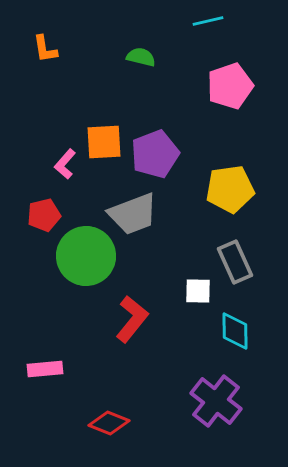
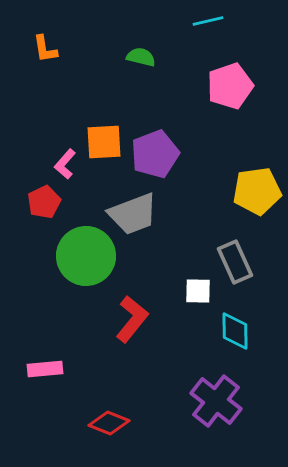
yellow pentagon: moved 27 px right, 2 px down
red pentagon: moved 13 px up; rotated 12 degrees counterclockwise
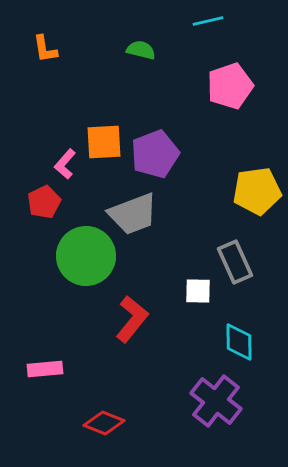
green semicircle: moved 7 px up
cyan diamond: moved 4 px right, 11 px down
red diamond: moved 5 px left
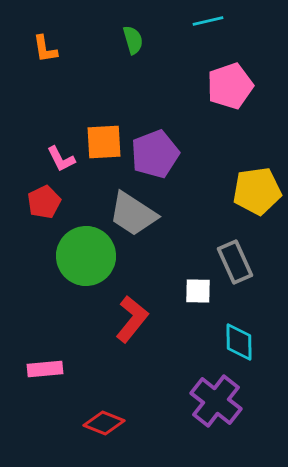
green semicircle: moved 8 px left, 10 px up; rotated 60 degrees clockwise
pink L-shape: moved 4 px left, 5 px up; rotated 68 degrees counterclockwise
gray trapezoid: rotated 54 degrees clockwise
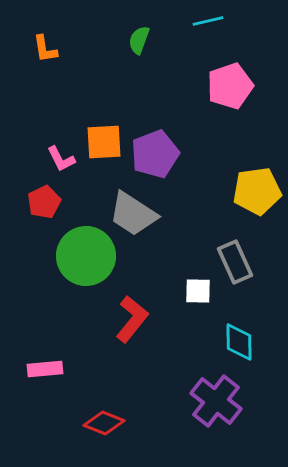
green semicircle: moved 6 px right; rotated 144 degrees counterclockwise
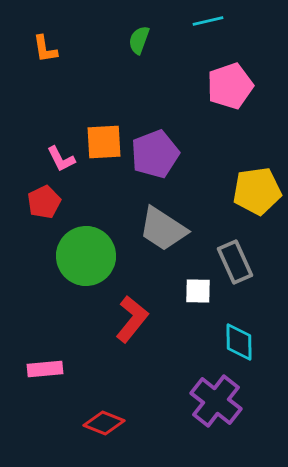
gray trapezoid: moved 30 px right, 15 px down
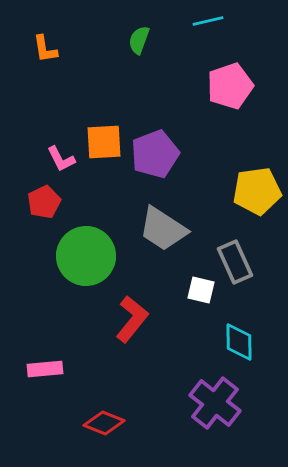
white square: moved 3 px right, 1 px up; rotated 12 degrees clockwise
purple cross: moved 1 px left, 2 px down
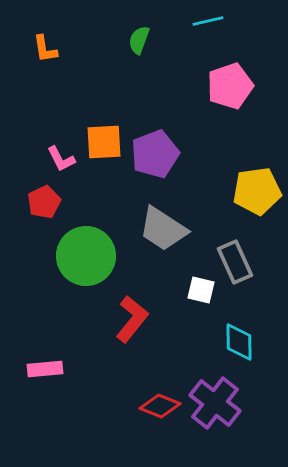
red diamond: moved 56 px right, 17 px up
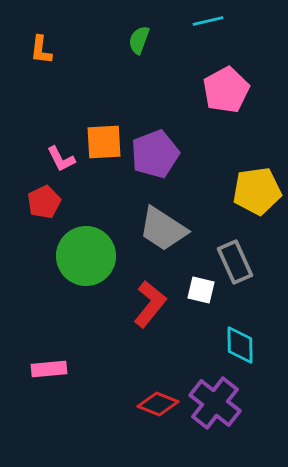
orange L-shape: moved 4 px left, 1 px down; rotated 16 degrees clockwise
pink pentagon: moved 4 px left, 4 px down; rotated 9 degrees counterclockwise
red L-shape: moved 18 px right, 15 px up
cyan diamond: moved 1 px right, 3 px down
pink rectangle: moved 4 px right
red diamond: moved 2 px left, 2 px up
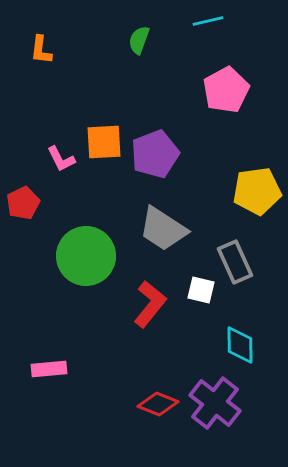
red pentagon: moved 21 px left, 1 px down
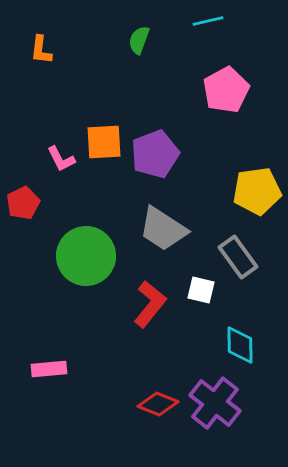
gray rectangle: moved 3 px right, 5 px up; rotated 12 degrees counterclockwise
